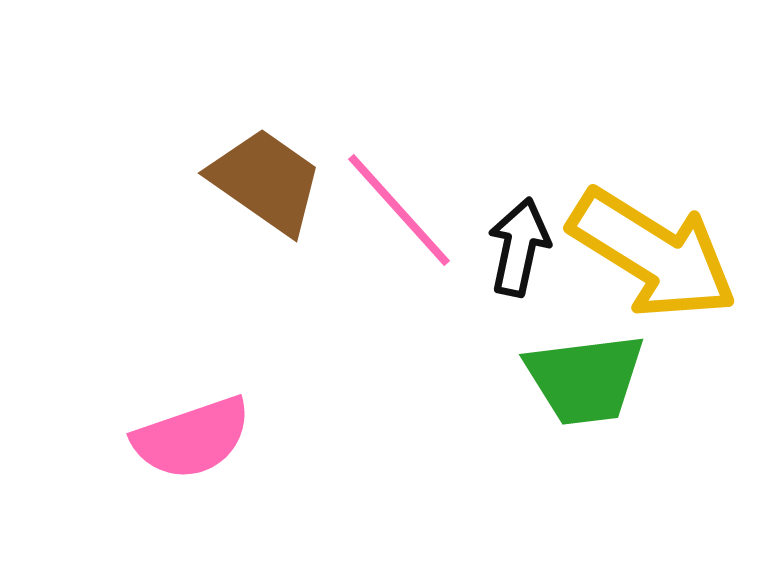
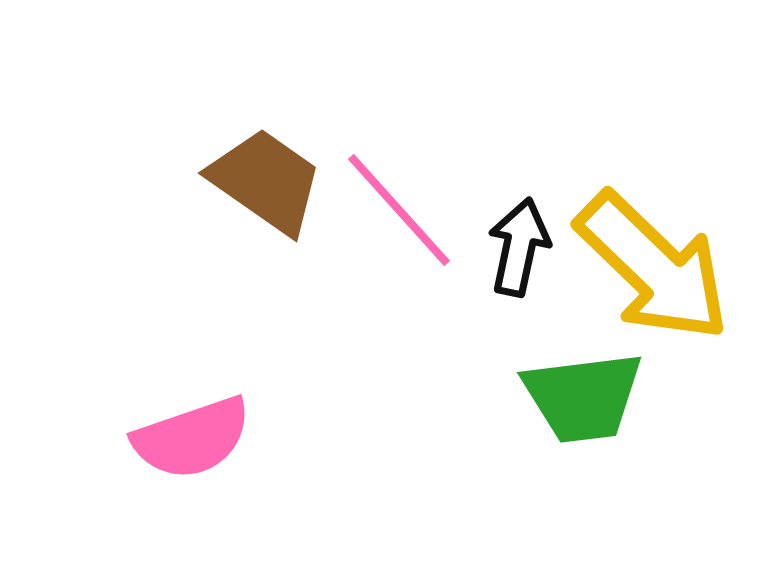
yellow arrow: moved 13 px down; rotated 12 degrees clockwise
green trapezoid: moved 2 px left, 18 px down
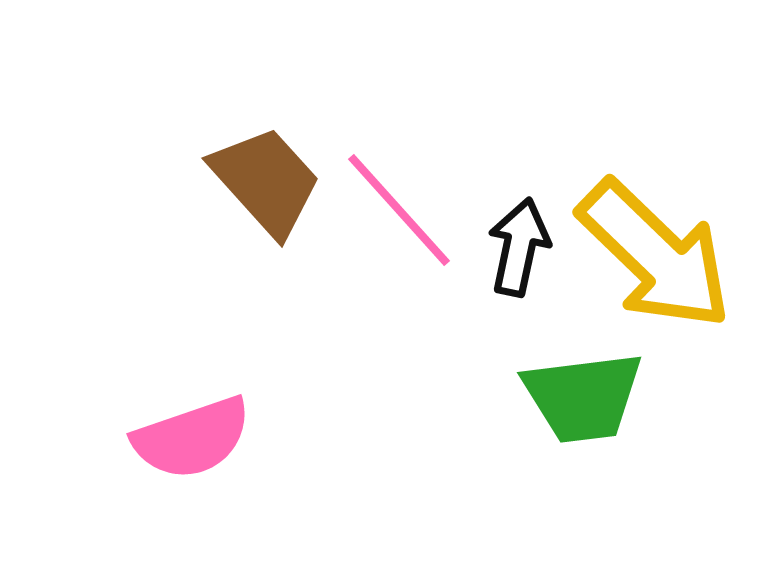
brown trapezoid: rotated 13 degrees clockwise
yellow arrow: moved 2 px right, 12 px up
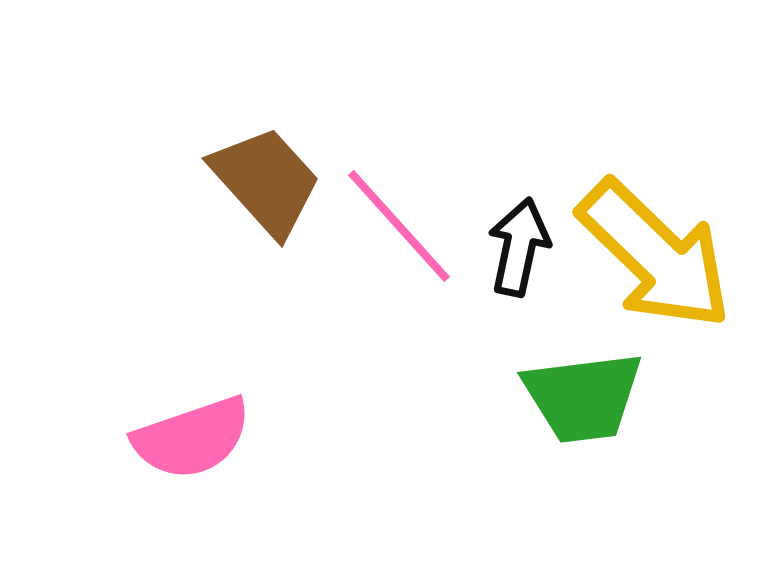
pink line: moved 16 px down
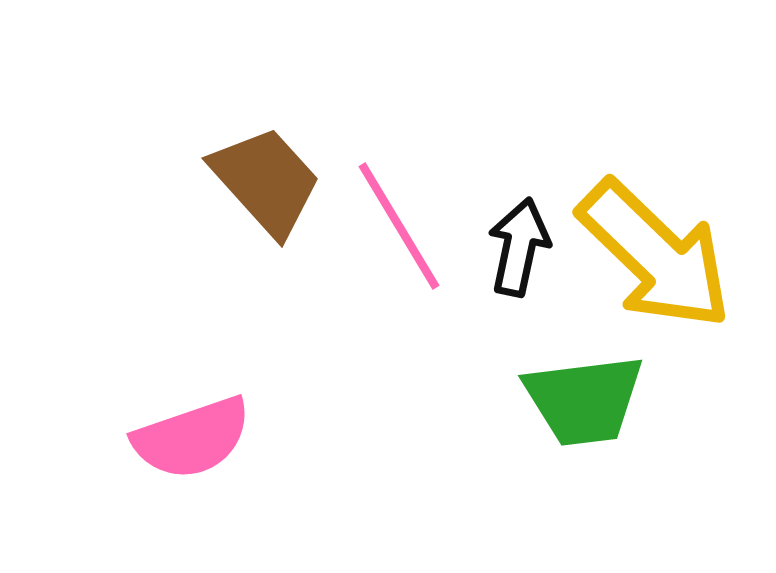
pink line: rotated 11 degrees clockwise
green trapezoid: moved 1 px right, 3 px down
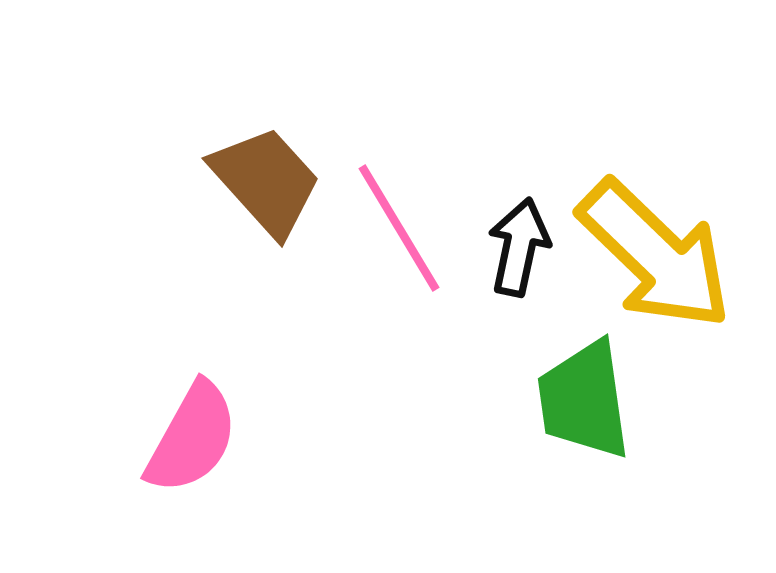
pink line: moved 2 px down
green trapezoid: rotated 89 degrees clockwise
pink semicircle: rotated 42 degrees counterclockwise
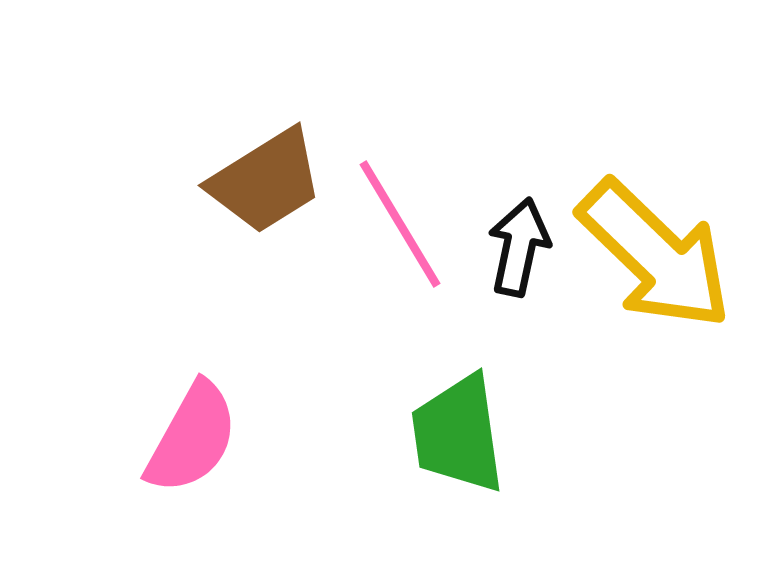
brown trapezoid: rotated 100 degrees clockwise
pink line: moved 1 px right, 4 px up
green trapezoid: moved 126 px left, 34 px down
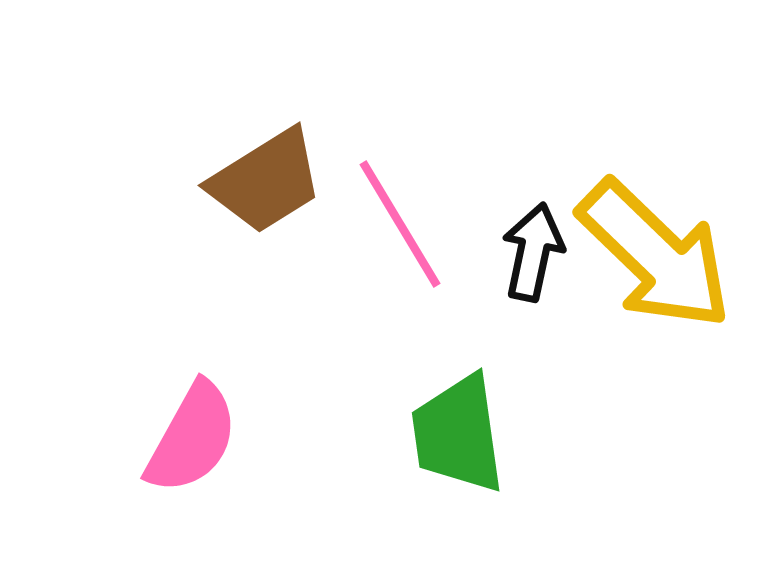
black arrow: moved 14 px right, 5 px down
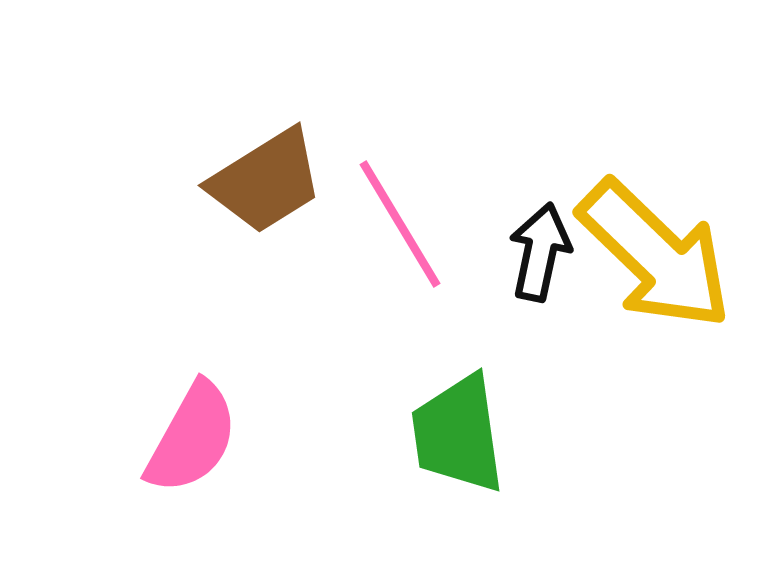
black arrow: moved 7 px right
